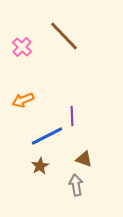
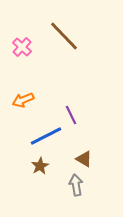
purple line: moved 1 px left, 1 px up; rotated 24 degrees counterclockwise
blue line: moved 1 px left
brown triangle: rotated 12 degrees clockwise
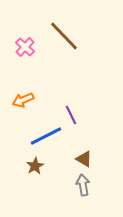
pink cross: moved 3 px right
brown star: moved 5 px left
gray arrow: moved 7 px right
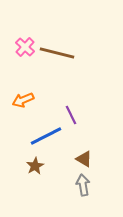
brown line: moved 7 px left, 17 px down; rotated 32 degrees counterclockwise
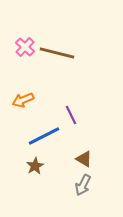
blue line: moved 2 px left
gray arrow: rotated 145 degrees counterclockwise
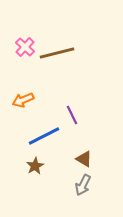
brown line: rotated 28 degrees counterclockwise
purple line: moved 1 px right
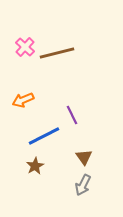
brown triangle: moved 2 px up; rotated 24 degrees clockwise
